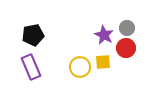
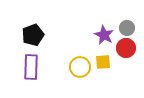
black pentagon: rotated 10 degrees counterclockwise
purple rectangle: rotated 25 degrees clockwise
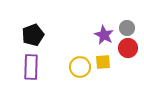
red circle: moved 2 px right
